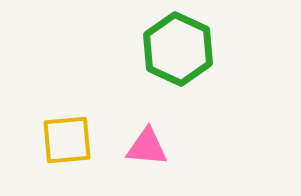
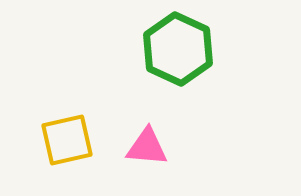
yellow square: rotated 8 degrees counterclockwise
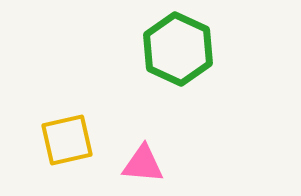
pink triangle: moved 4 px left, 17 px down
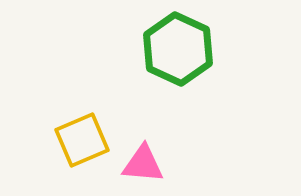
yellow square: moved 15 px right; rotated 10 degrees counterclockwise
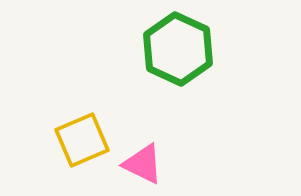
pink triangle: rotated 21 degrees clockwise
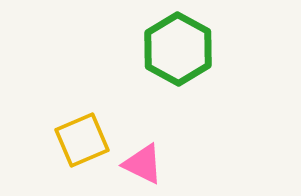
green hexagon: rotated 4 degrees clockwise
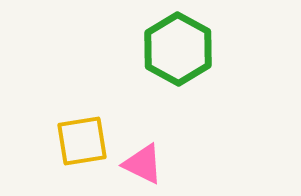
yellow square: moved 1 px down; rotated 14 degrees clockwise
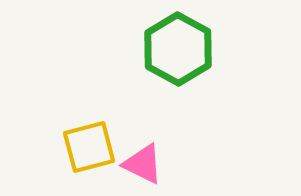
yellow square: moved 7 px right, 6 px down; rotated 6 degrees counterclockwise
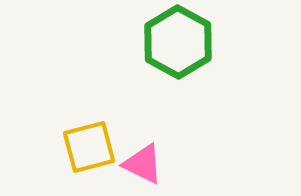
green hexagon: moved 7 px up
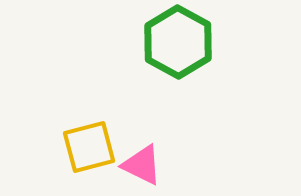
pink triangle: moved 1 px left, 1 px down
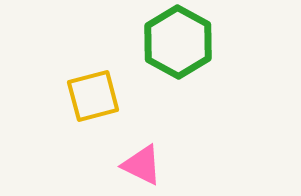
yellow square: moved 4 px right, 51 px up
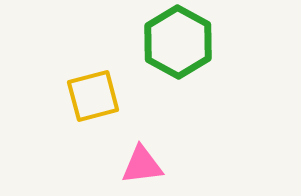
pink triangle: rotated 33 degrees counterclockwise
